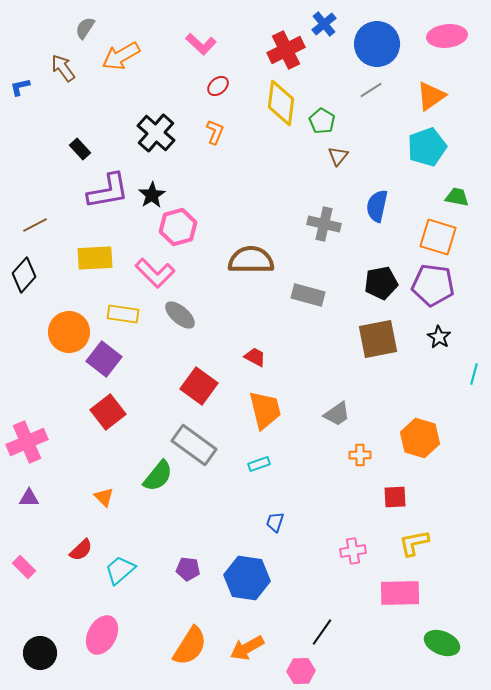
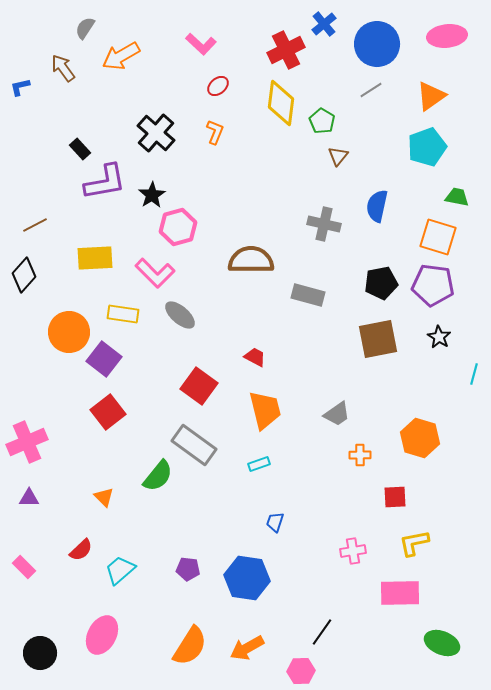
purple L-shape at (108, 191): moved 3 px left, 9 px up
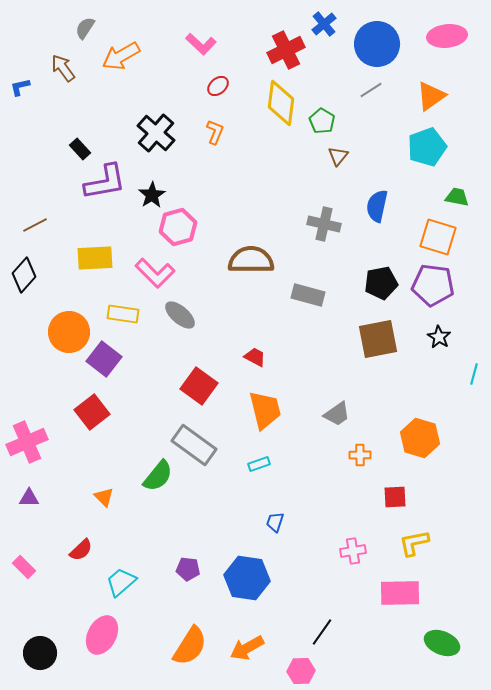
red square at (108, 412): moved 16 px left
cyan trapezoid at (120, 570): moved 1 px right, 12 px down
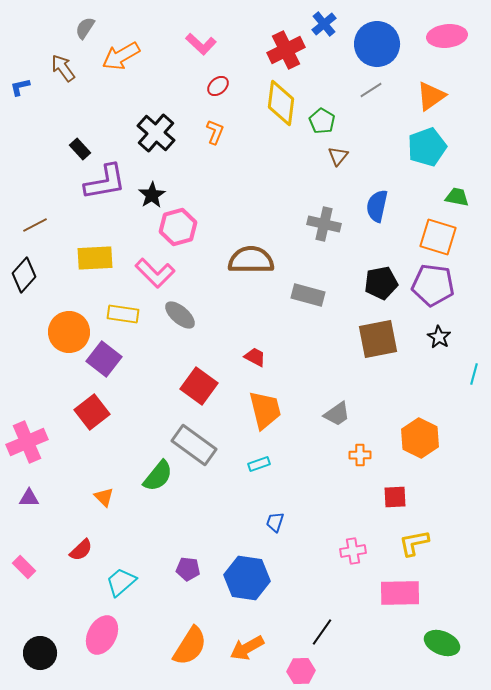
orange hexagon at (420, 438): rotated 9 degrees clockwise
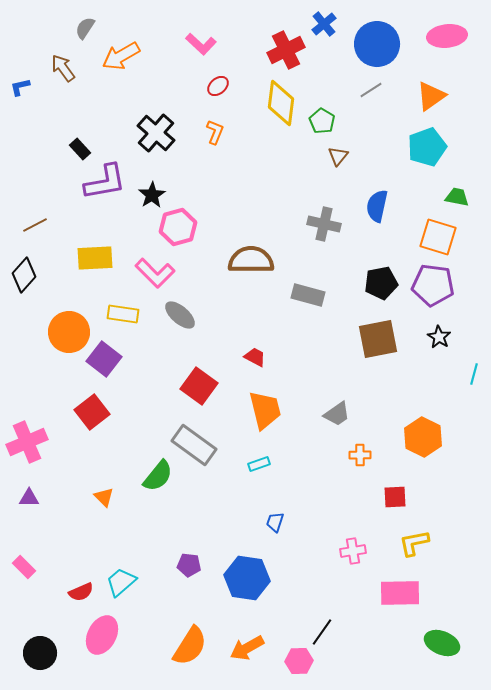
orange hexagon at (420, 438): moved 3 px right, 1 px up
red semicircle at (81, 550): moved 42 px down; rotated 20 degrees clockwise
purple pentagon at (188, 569): moved 1 px right, 4 px up
pink hexagon at (301, 671): moved 2 px left, 10 px up
